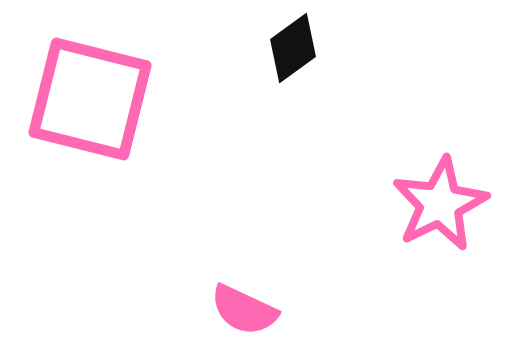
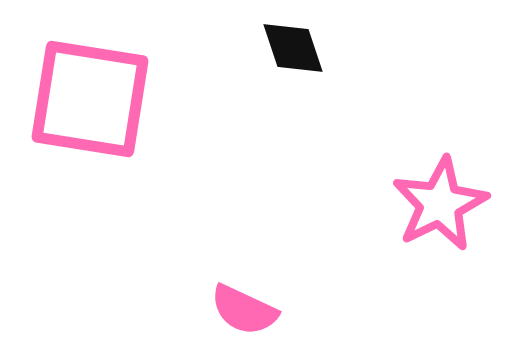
black diamond: rotated 72 degrees counterclockwise
pink square: rotated 5 degrees counterclockwise
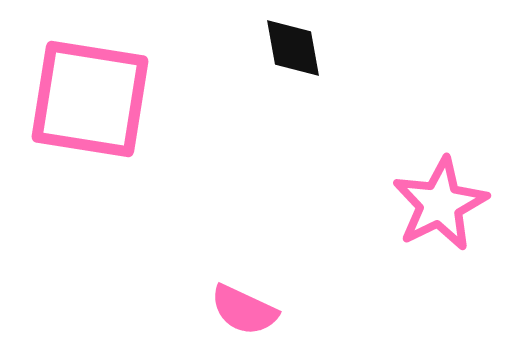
black diamond: rotated 8 degrees clockwise
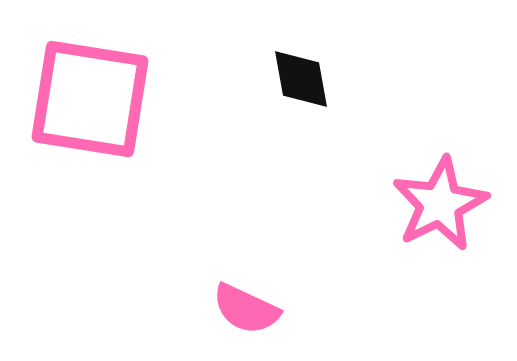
black diamond: moved 8 px right, 31 px down
pink semicircle: moved 2 px right, 1 px up
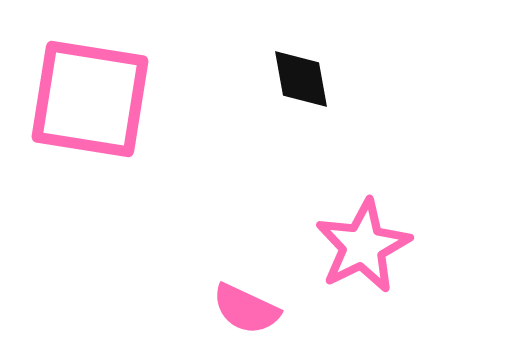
pink star: moved 77 px left, 42 px down
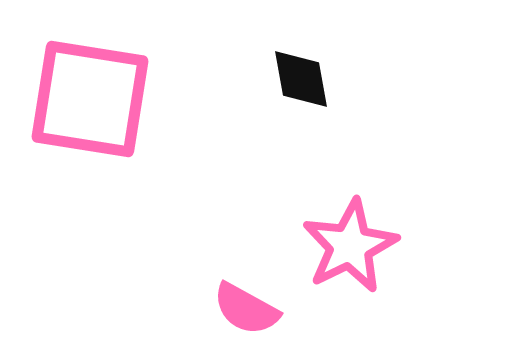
pink star: moved 13 px left
pink semicircle: rotated 4 degrees clockwise
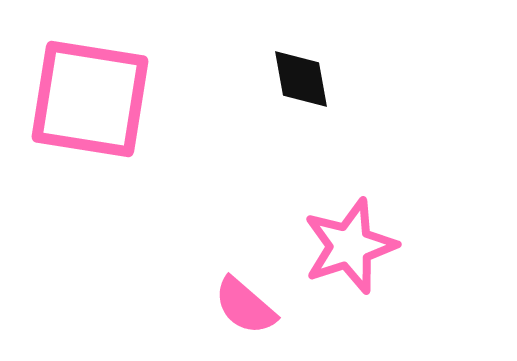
pink star: rotated 8 degrees clockwise
pink semicircle: moved 1 px left, 3 px up; rotated 12 degrees clockwise
